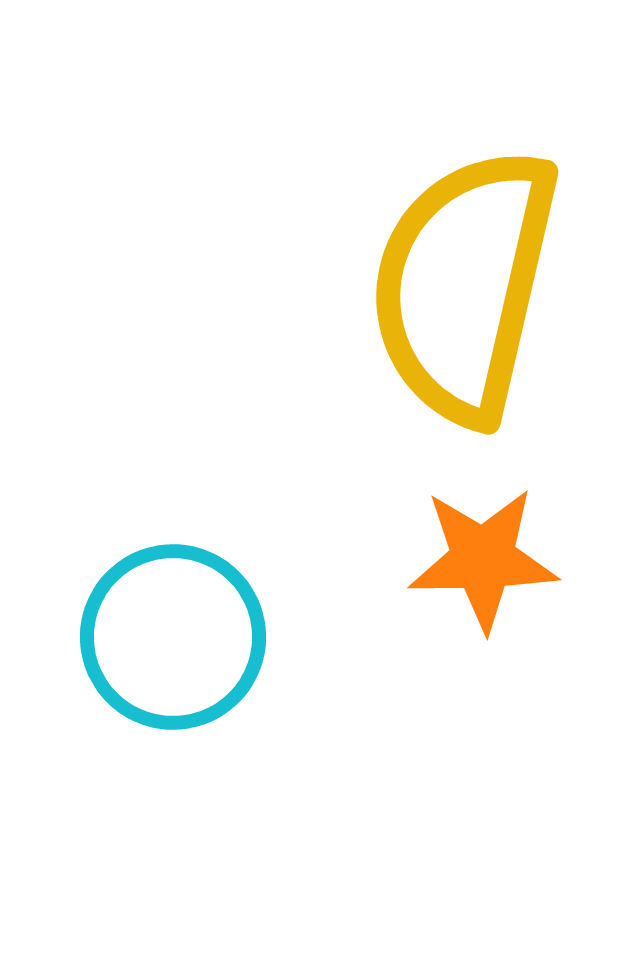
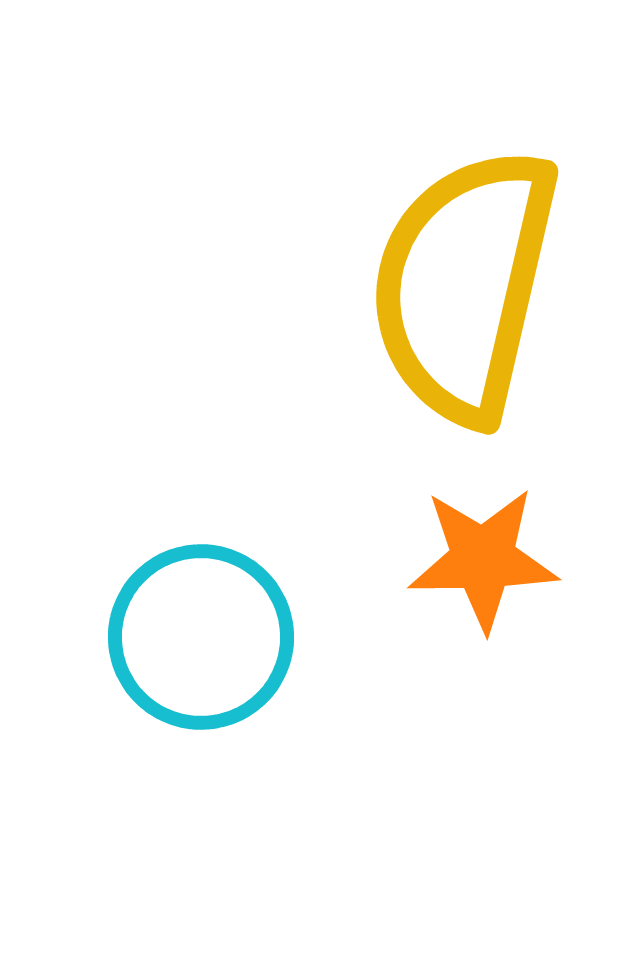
cyan circle: moved 28 px right
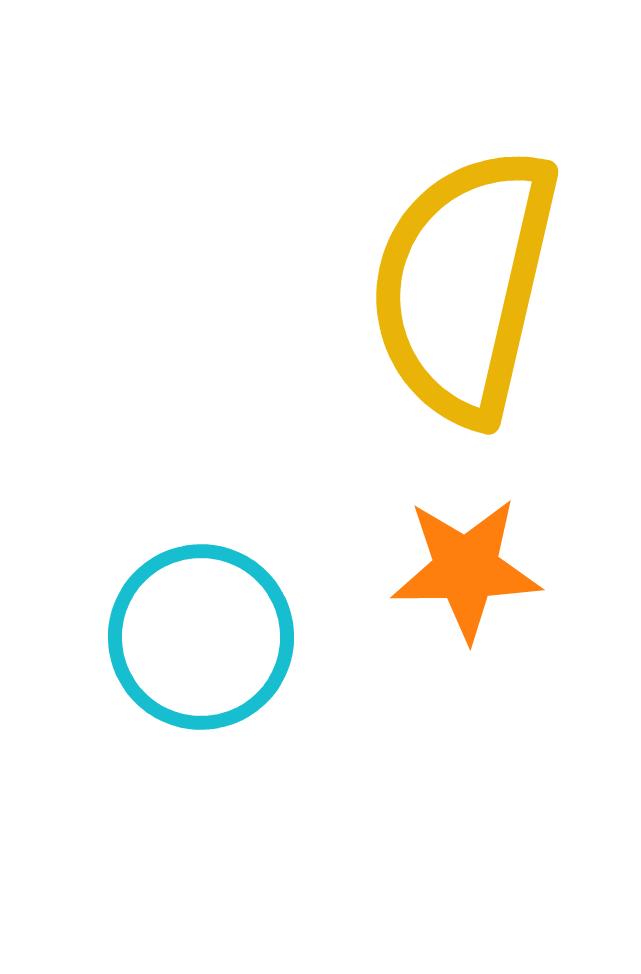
orange star: moved 17 px left, 10 px down
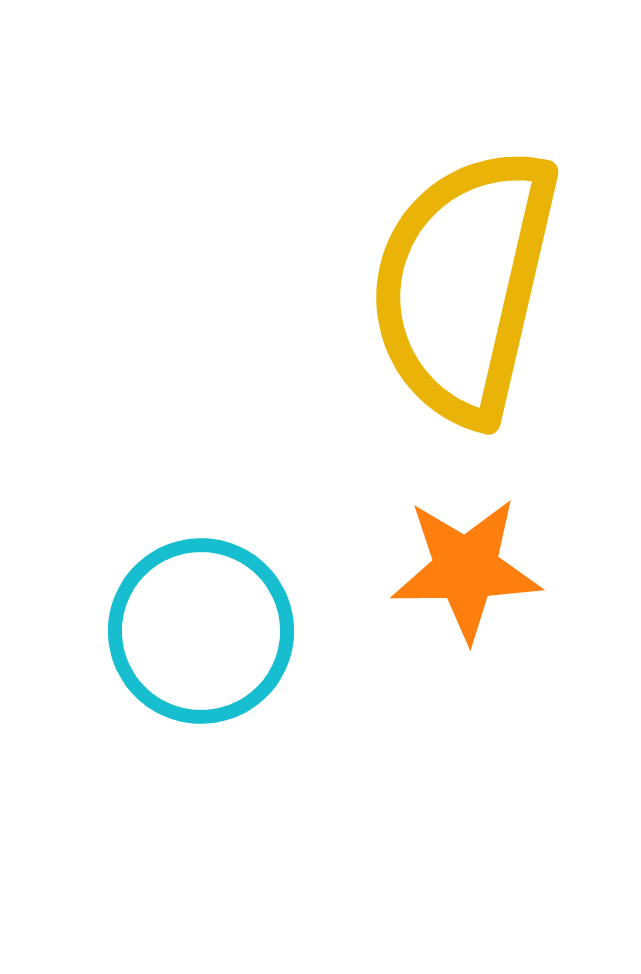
cyan circle: moved 6 px up
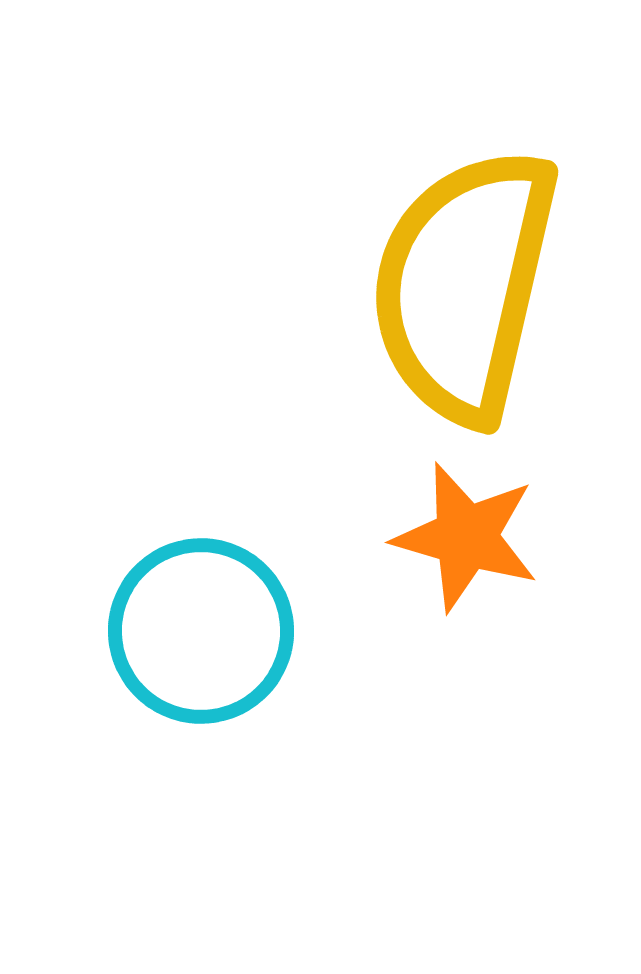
orange star: moved 32 px up; rotated 17 degrees clockwise
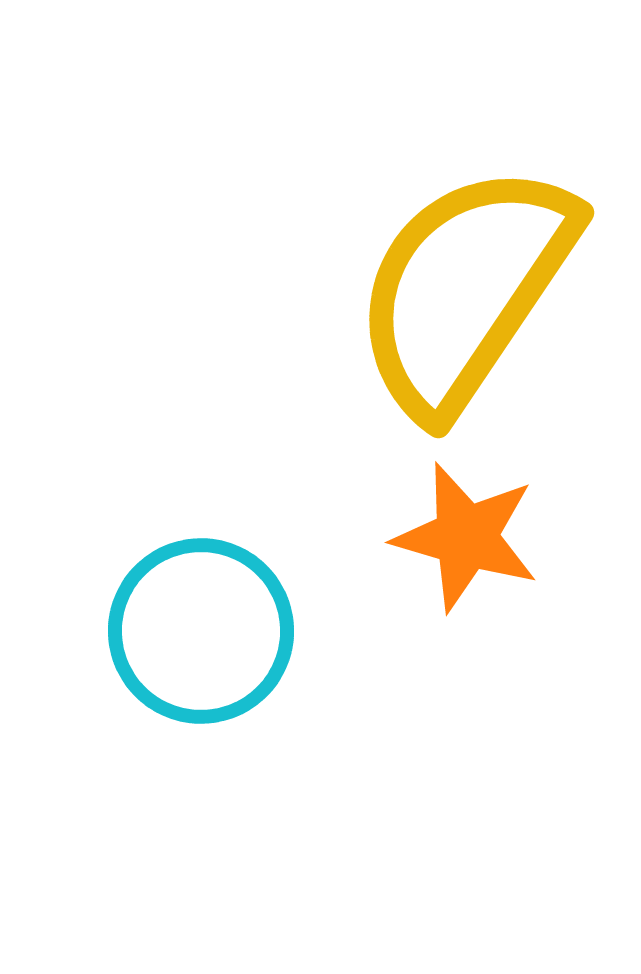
yellow semicircle: moved 1 px right, 4 px down; rotated 21 degrees clockwise
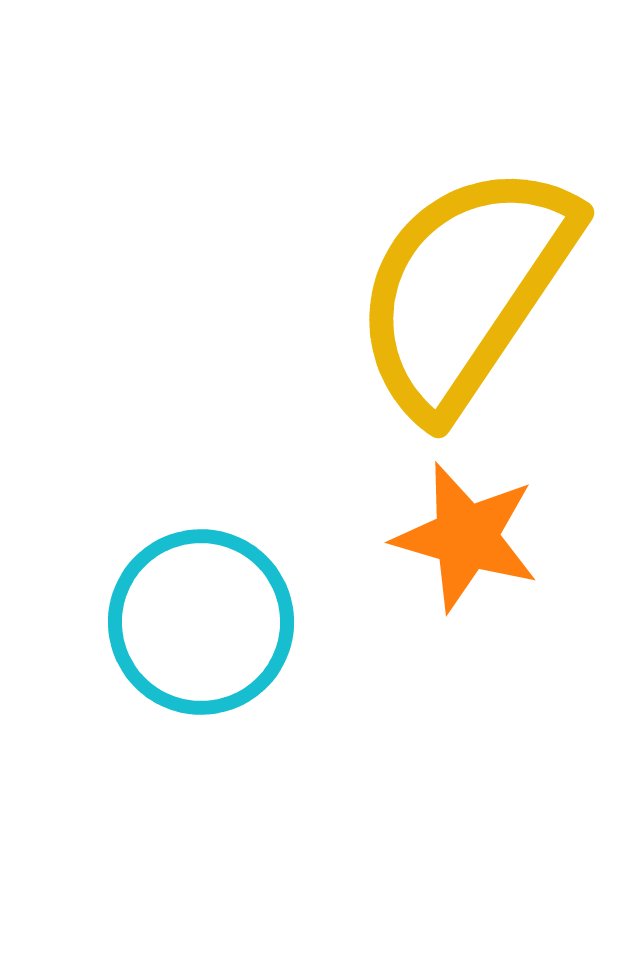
cyan circle: moved 9 px up
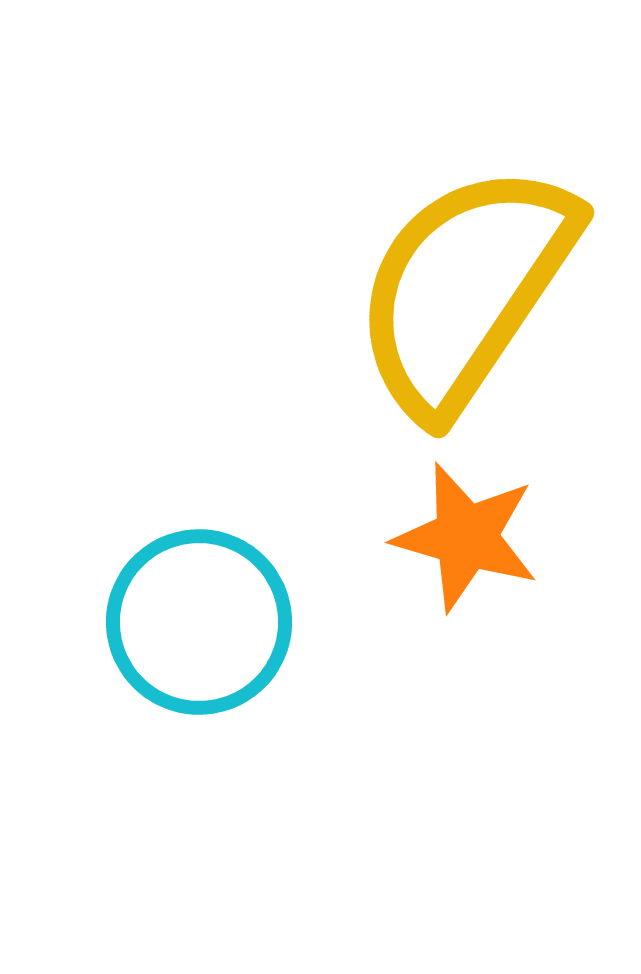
cyan circle: moved 2 px left
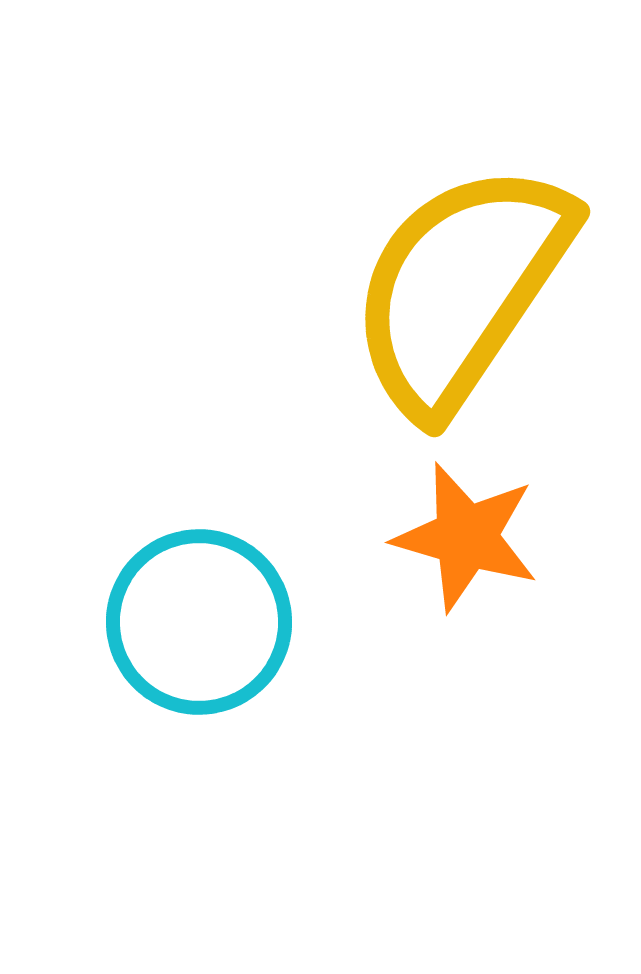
yellow semicircle: moved 4 px left, 1 px up
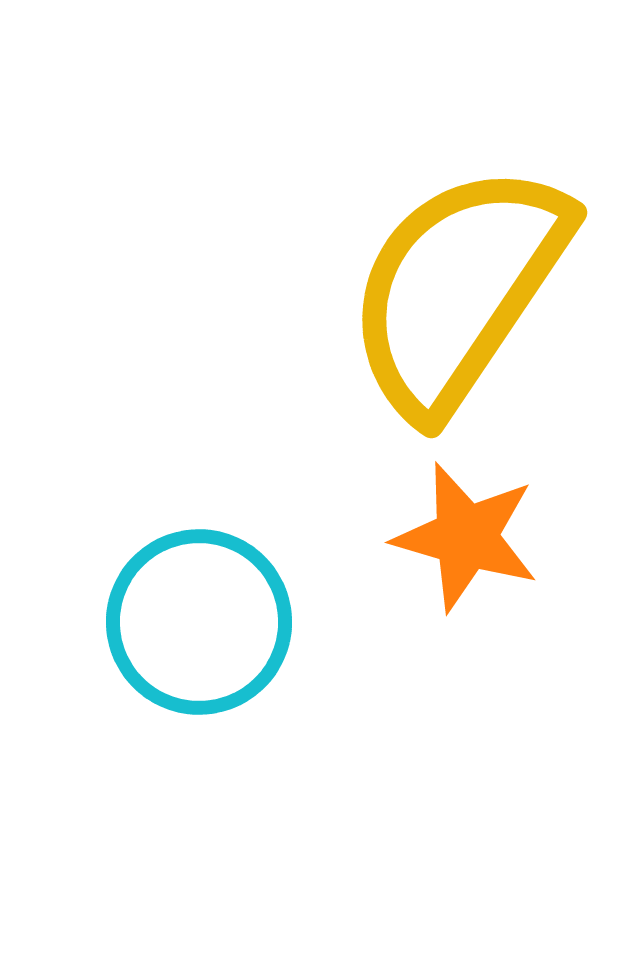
yellow semicircle: moved 3 px left, 1 px down
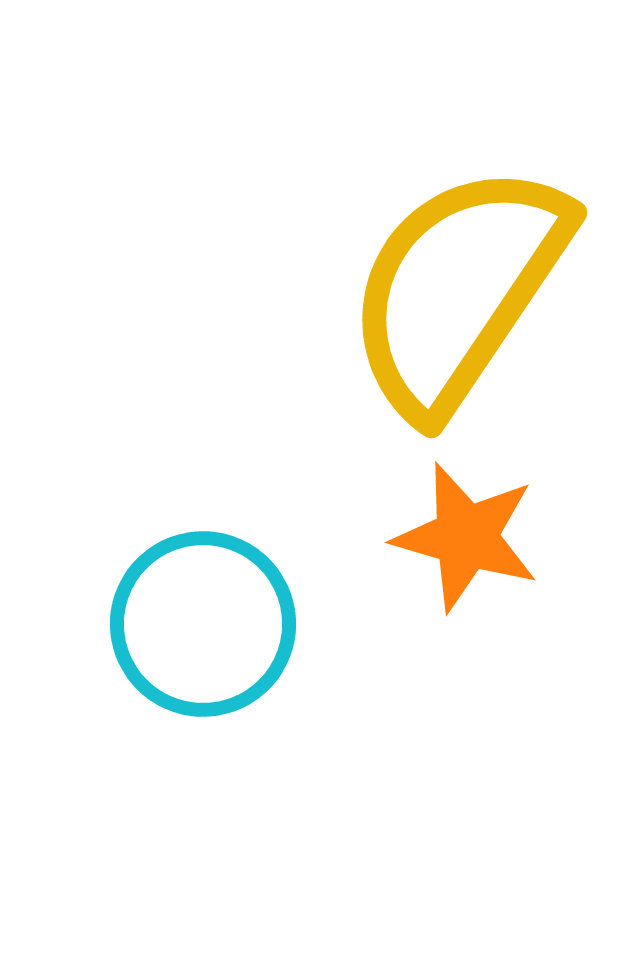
cyan circle: moved 4 px right, 2 px down
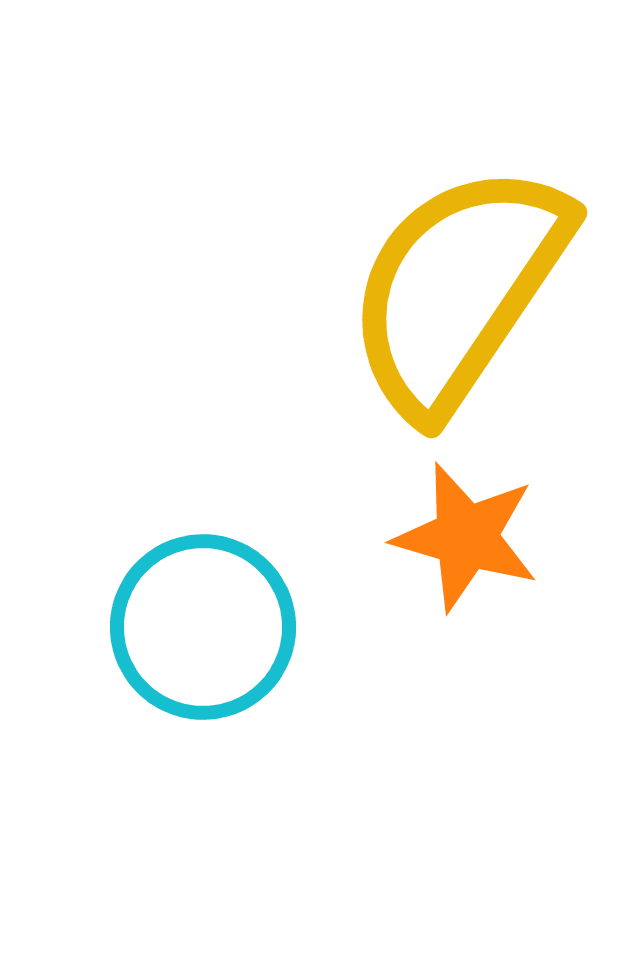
cyan circle: moved 3 px down
